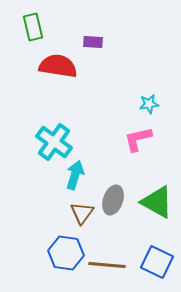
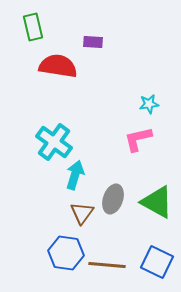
gray ellipse: moved 1 px up
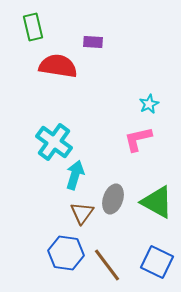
cyan star: rotated 18 degrees counterclockwise
brown line: rotated 48 degrees clockwise
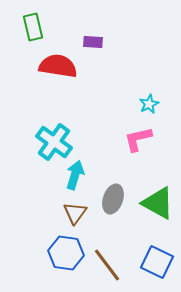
green triangle: moved 1 px right, 1 px down
brown triangle: moved 7 px left
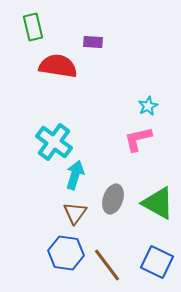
cyan star: moved 1 px left, 2 px down
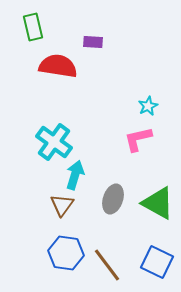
brown triangle: moved 13 px left, 8 px up
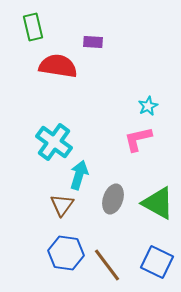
cyan arrow: moved 4 px right
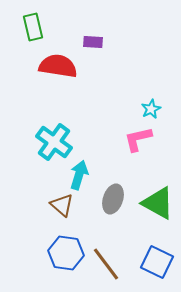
cyan star: moved 3 px right, 3 px down
brown triangle: rotated 25 degrees counterclockwise
brown line: moved 1 px left, 1 px up
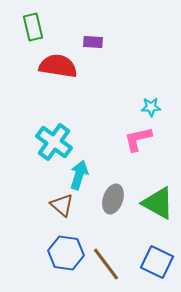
cyan star: moved 2 px up; rotated 24 degrees clockwise
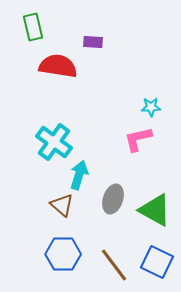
green triangle: moved 3 px left, 7 px down
blue hexagon: moved 3 px left, 1 px down; rotated 8 degrees counterclockwise
brown line: moved 8 px right, 1 px down
